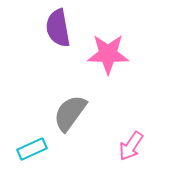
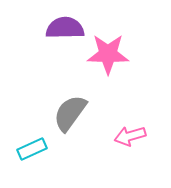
purple semicircle: moved 7 px right; rotated 99 degrees clockwise
pink arrow: moved 1 px left, 10 px up; rotated 40 degrees clockwise
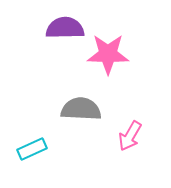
gray semicircle: moved 11 px right, 4 px up; rotated 57 degrees clockwise
pink arrow: rotated 44 degrees counterclockwise
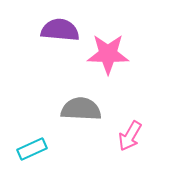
purple semicircle: moved 5 px left, 2 px down; rotated 6 degrees clockwise
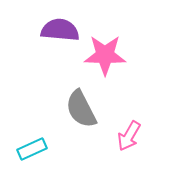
pink star: moved 3 px left, 1 px down
gray semicircle: rotated 120 degrees counterclockwise
pink arrow: moved 1 px left
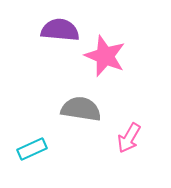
pink star: moved 1 px down; rotated 21 degrees clockwise
gray semicircle: rotated 126 degrees clockwise
pink arrow: moved 2 px down
